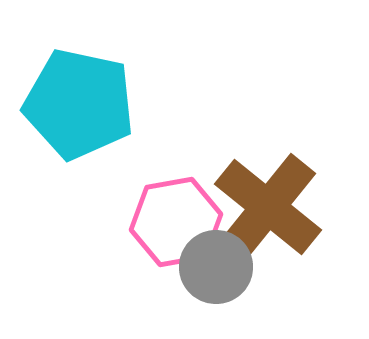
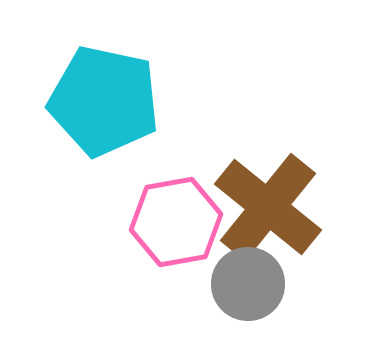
cyan pentagon: moved 25 px right, 3 px up
gray circle: moved 32 px right, 17 px down
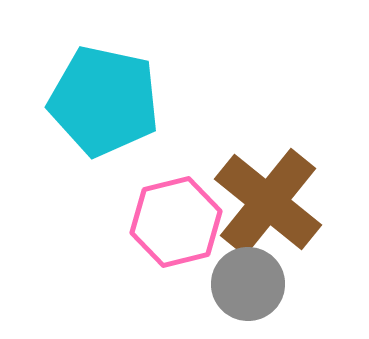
brown cross: moved 5 px up
pink hexagon: rotated 4 degrees counterclockwise
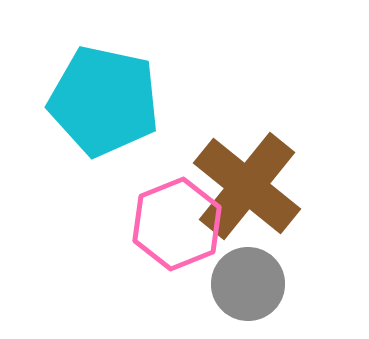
brown cross: moved 21 px left, 16 px up
pink hexagon: moved 1 px right, 2 px down; rotated 8 degrees counterclockwise
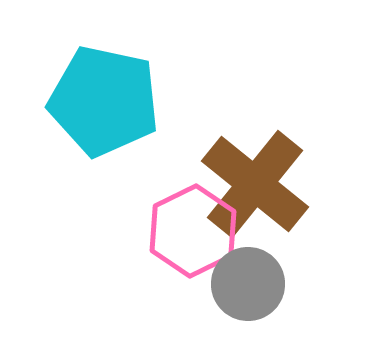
brown cross: moved 8 px right, 2 px up
pink hexagon: moved 16 px right, 7 px down; rotated 4 degrees counterclockwise
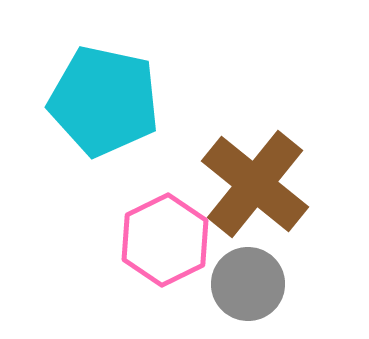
pink hexagon: moved 28 px left, 9 px down
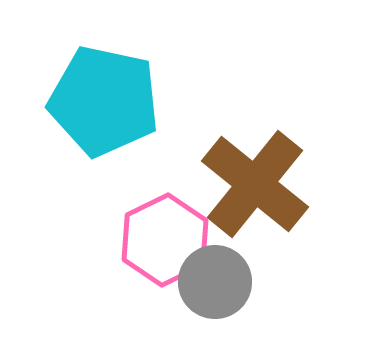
gray circle: moved 33 px left, 2 px up
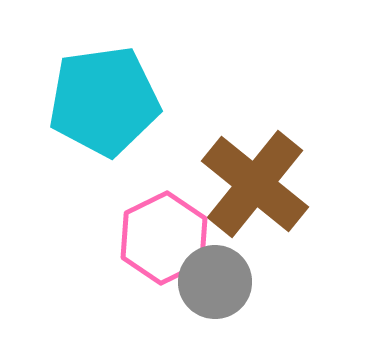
cyan pentagon: rotated 20 degrees counterclockwise
pink hexagon: moved 1 px left, 2 px up
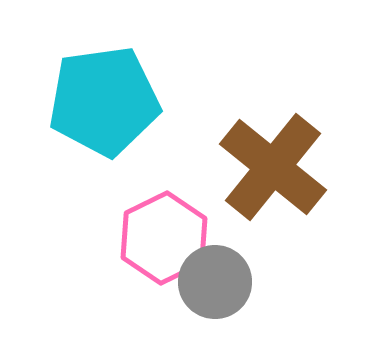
brown cross: moved 18 px right, 17 px up
